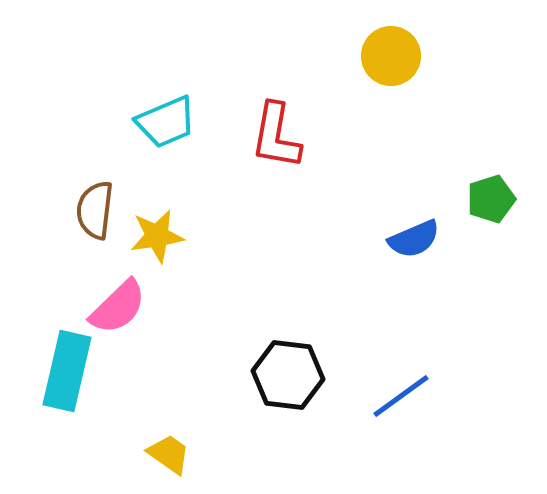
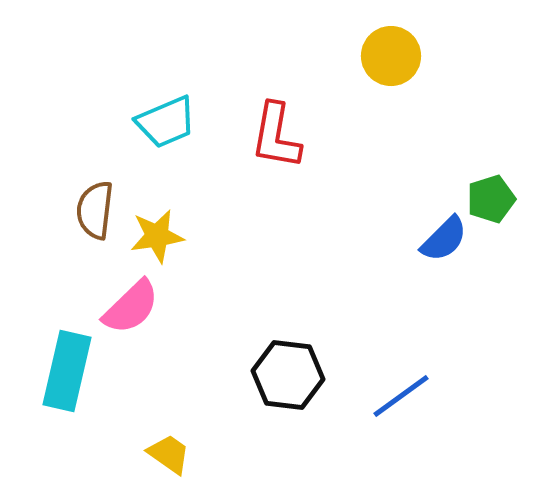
blue semicircle: moved 30 px right; rotated 22 degrees counterclockwise
pink semicircle: moved 13 px right
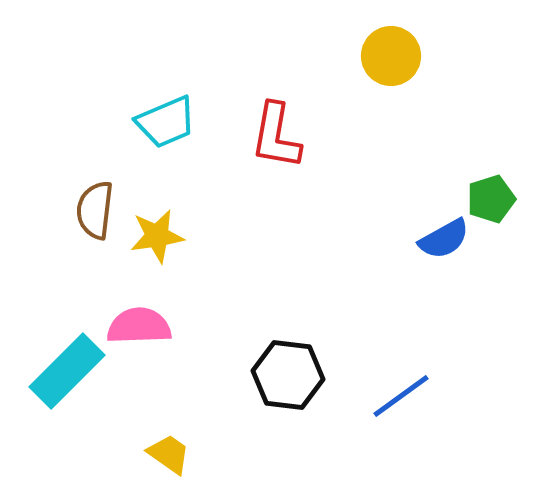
blue semicircle: rotated 16 degrees clockwise
pink semicircle: moved 8 px right, 19 px down; rotated 138 degrees counterclockwise
cyan rectangle: rotated 32 degrees clockwise
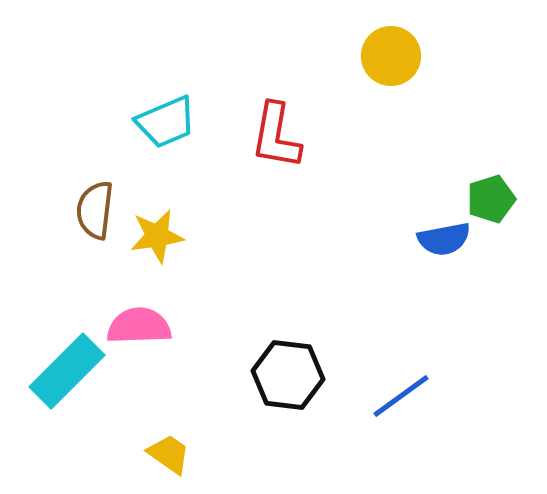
blue semicircle: rotated 18 degrees clockwise
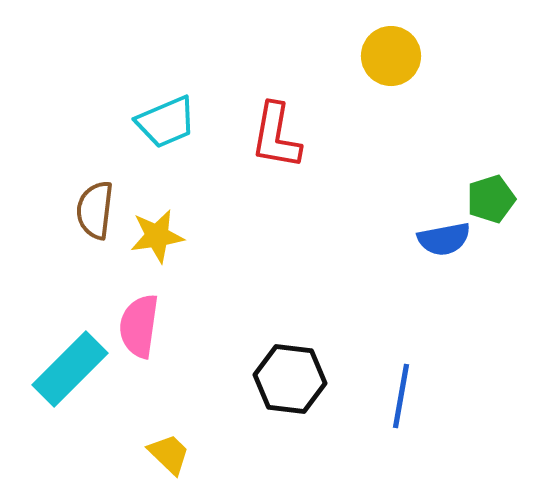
pink semicircle: rotated 80 degrees counterclockwise
cyan rectangle: moved 3 px right, 2 px up
black hexagon: moved 2 px right, 4 px down
blue line: rotated 44 degrees counterclockwise
yellow trapezoid: rotated 9 degrees clockwise
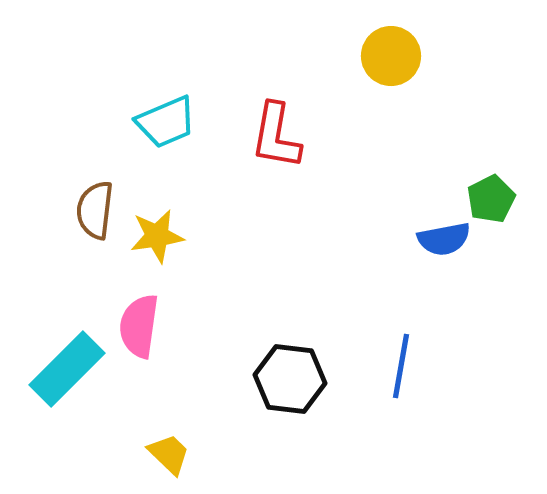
green pentagon: rotated 9 degrees counterclockwise
cyan rectangle: moved 3 px left
blue line: moved 30 px up
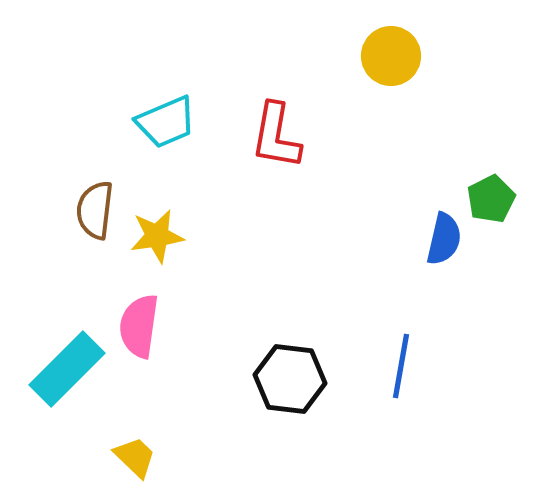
blue semicircle: rotated 66 degrees counterclockwise
yellow trapezoid: moved 34 px left, 3 px down
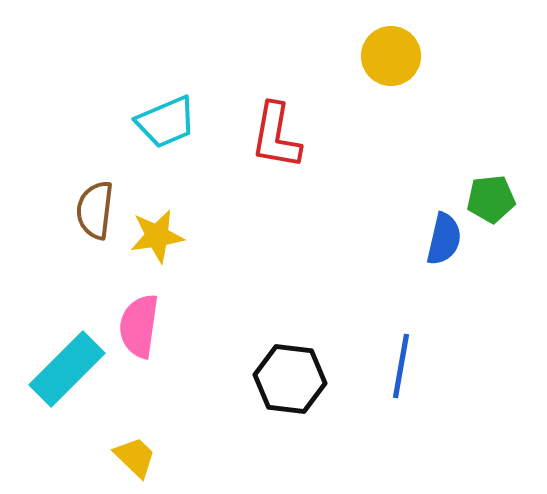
green pentagon: rotated 21 degrees clockwise
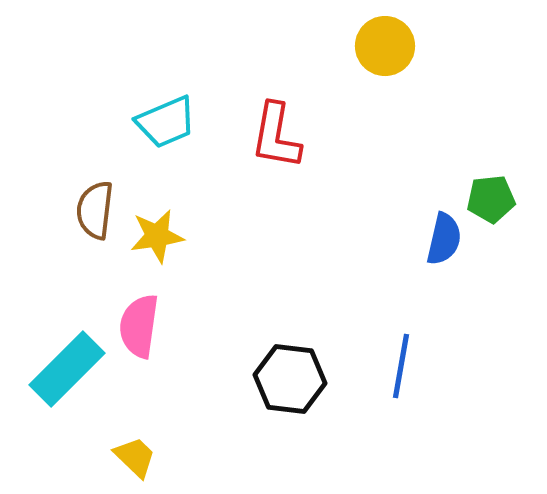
yellow circle: moved 6 px left, 10 px up
